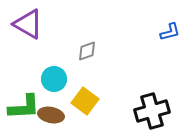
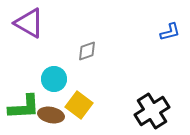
purple triangle: moved 1 px right, 1 px up
yellow square: moved 6 px left, 4 px down
black cross: rotated 16 degrees counterclockwise
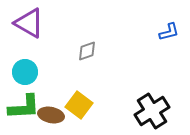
blue L-shape: moved 1 px left
cyan circle: moved 29 px left, 7 px up
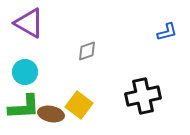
blue L-shape: moved 2 px left
black cross: moved 9 px left, 15 px up; rotated 20 degrees clockwise
brown ellipse: moved 1 px up
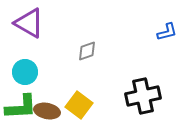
green L-shape: moved 3 px left
brown ellipse: moved 4 px left, 3 px up
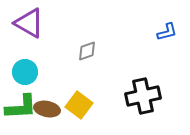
brown ellipse: moved 2 px up
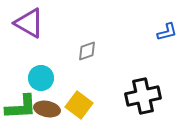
cyan circle: moved 16 px right, 6 px down
